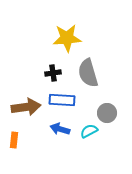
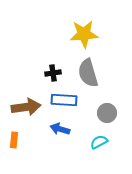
yellow star: moved 17 px right, 4 px up
blue rectangle: moved 2 px right
cyan semicircle: moved 10 px right, 11 px down
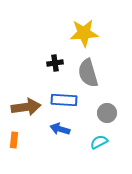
yellow star: moved 1 px up
black cross: moved 2 px right, 10 px up
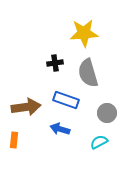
blue rectangle: moved 2 px right; rotated 15 degrees clockwise
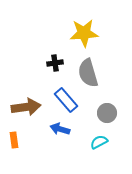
blue rectangle: rotated 30 degrees clockwise
orange rectangle: rotated 14 degrees counterclockwise
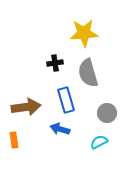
blue rectangle: rotated 25 degrees clockwise
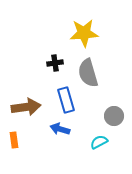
gray circle: moved 7 px right, 3 px down
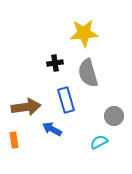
blue arrow: moved 8 px left; rotated 12 degrees clockwise
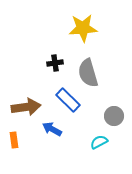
yellow star: moved 1 px left, 5 px up
blue rectangle: moved 2 px right; rotated 30 degrees counterclockwise
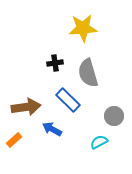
orange rectangle: rotated 56 degrees clockwise
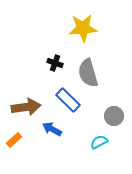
black cross: rotated 28 degrees clockwise
